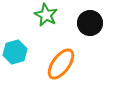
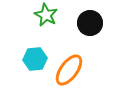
cyan hexagon: moved 20 px right, 7 px down; rotated 10 degrees clockwise
orange ellipse: moved 8 px right, 6 px down
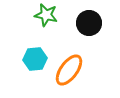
green star: rotated 15 degrees counterclockwise
black circle: moved 1 px left
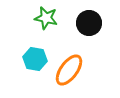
green star: moved 3 px down
cyan hexagon: rotated 15 degrees clockwise
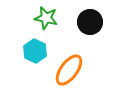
black circle: moved 1 px right, 1 px up
cyan hexagon: moved 8 px up; rotated 15 degrees clockwise
